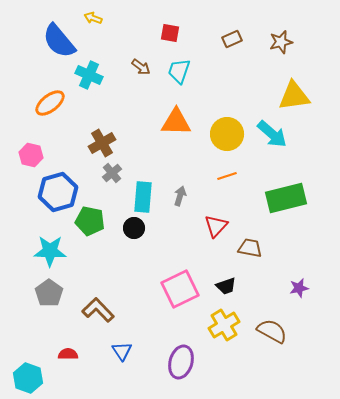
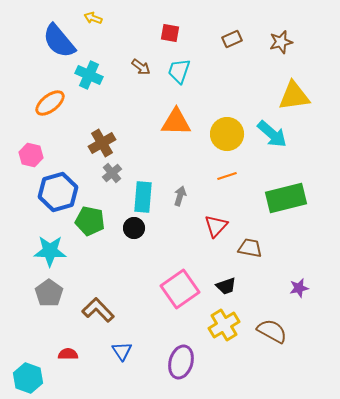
pink square: rotated 9 degrees counterclockwise
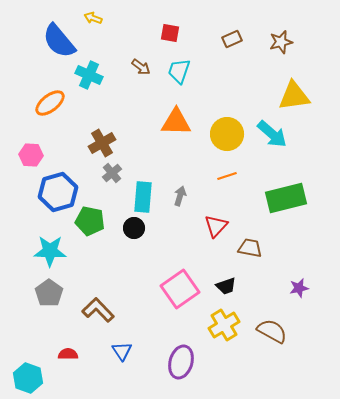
pink hexagon: rotated 10 degrees counterclockwise
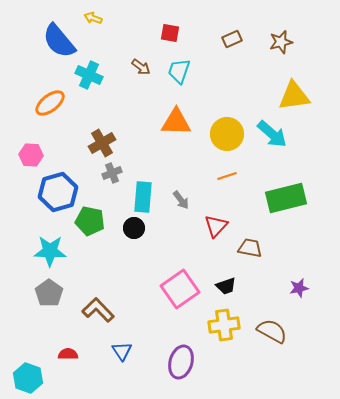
gray cross: rotated 18 degrees clockwise
gray arrow: moved 1 px right, 4 px down; rotated 126 degrees clockwise
yellow cross: rotated 24 degrees clockwise
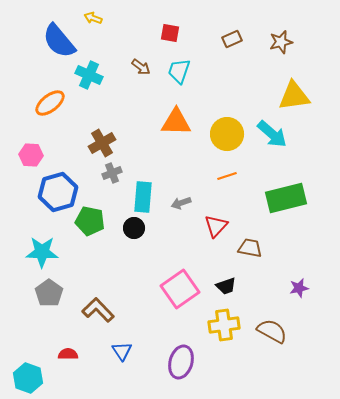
gray arrow: moved 3 px down; rotated 108 degrees clockwise
cyan star: moved 8 px left, 1 px down
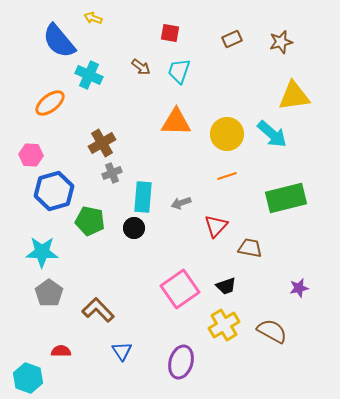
blue hexagon: moved 4 px left, 1 px up
yellow cross: rotated 24 degrees counterclockwise
red semicircle: moved 7 px left, 3 px up
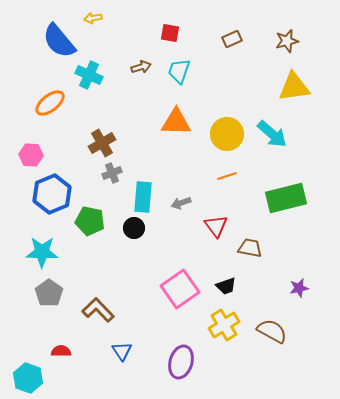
yellow arrow: rotated 30 degrees counterclockwise
brown star: moved 6 px right, 1 px up
brown arrow: rotated 54 degrees counterclockwise
yellow triangle: moved 9 px up
blue hexagon: moved 2 px left, 3 px down; rotated 6 degrees counterclockwise
red triangle: rotated 20 degrees counterclockwise
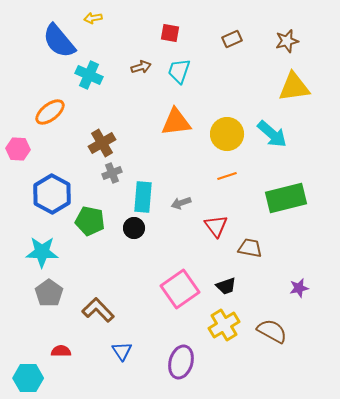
orange ellipse: moved 9 px down
orange triangle: rotated 8 degrees counterclockwise
pink hexagon: moved 13 px left, 6 px up
blue hexagon: rotated 9 degrees counterclockwise
cyan hexagon: rotated 20 degrees counterclockwise
